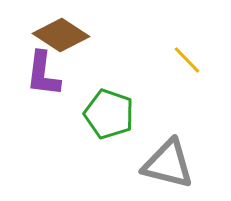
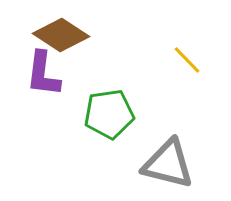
green pentagon: rotated 27 degrees counterclockwise
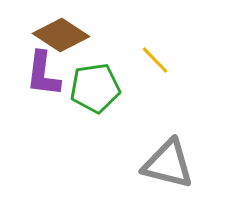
yellow line: moved 32 px left
green pentagon: moved 14 px left, 26 px up
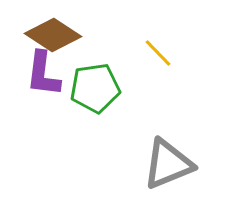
brown diamond: moved 8 px left
yellow line: moved 3 px right, 7 px up
gray triangle: rotated 36 degrees counterclockwise
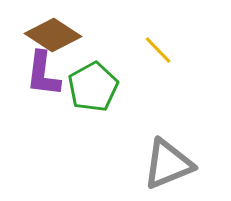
yellow line: moved 3 px up
green pentagon: moved 2 px left, 1 px up; rotated 21 degrees counterclockwise
